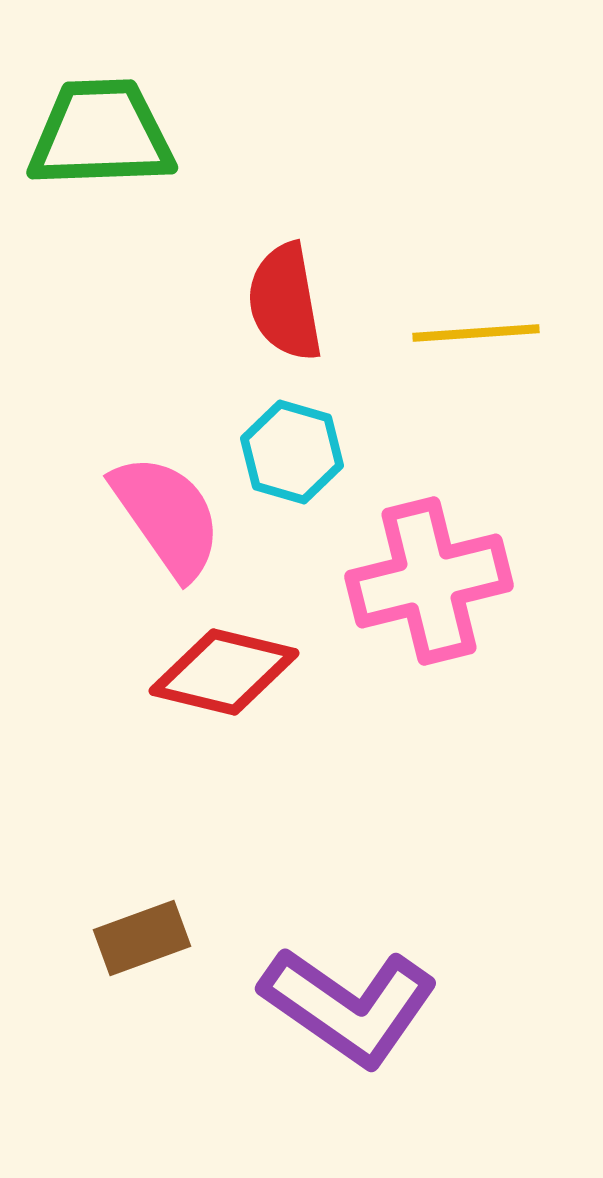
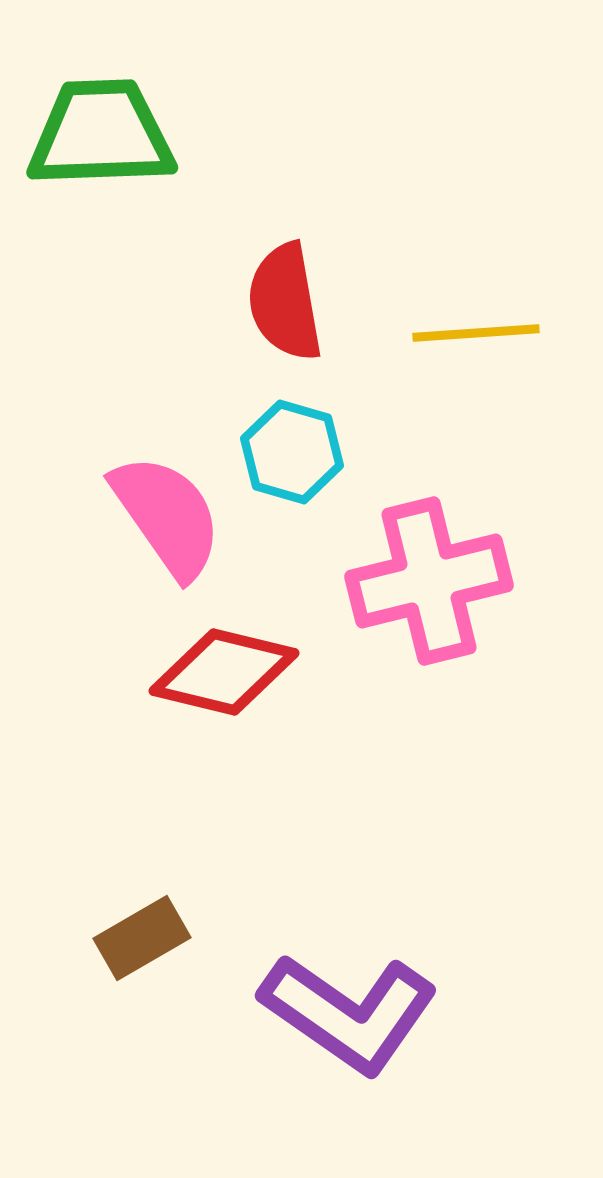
brown rectangle: rotated 10 degrees counterclockwise
purple L-shape: moved 7 px down
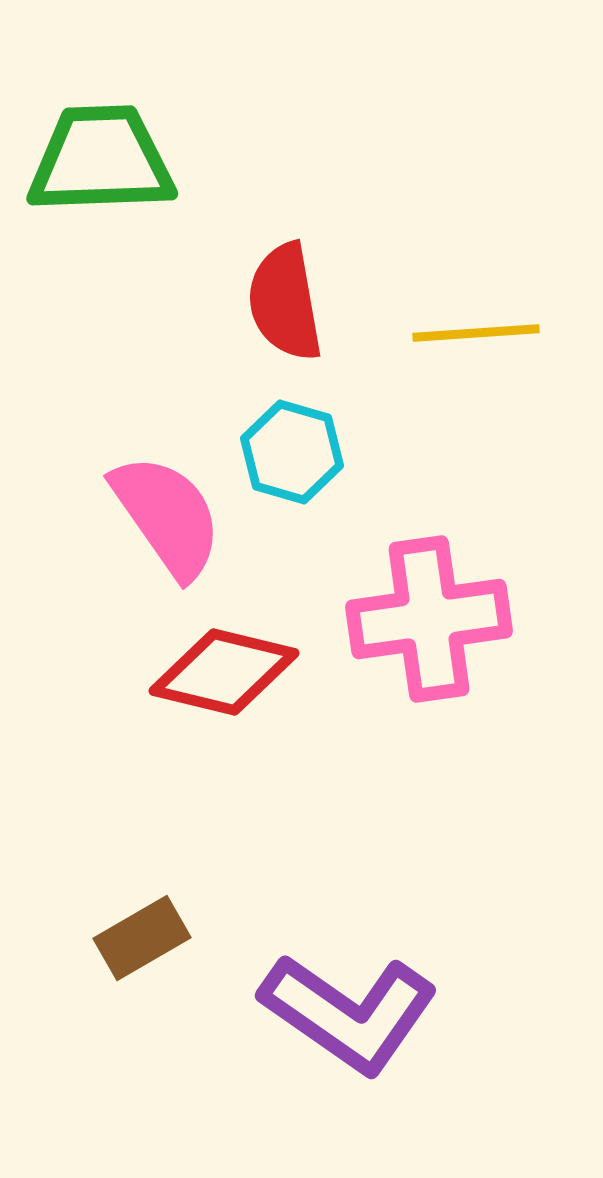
green trapezoid: moved 26 px down
pink cross: moved 38 px down; rotated 6 degrees clockwise
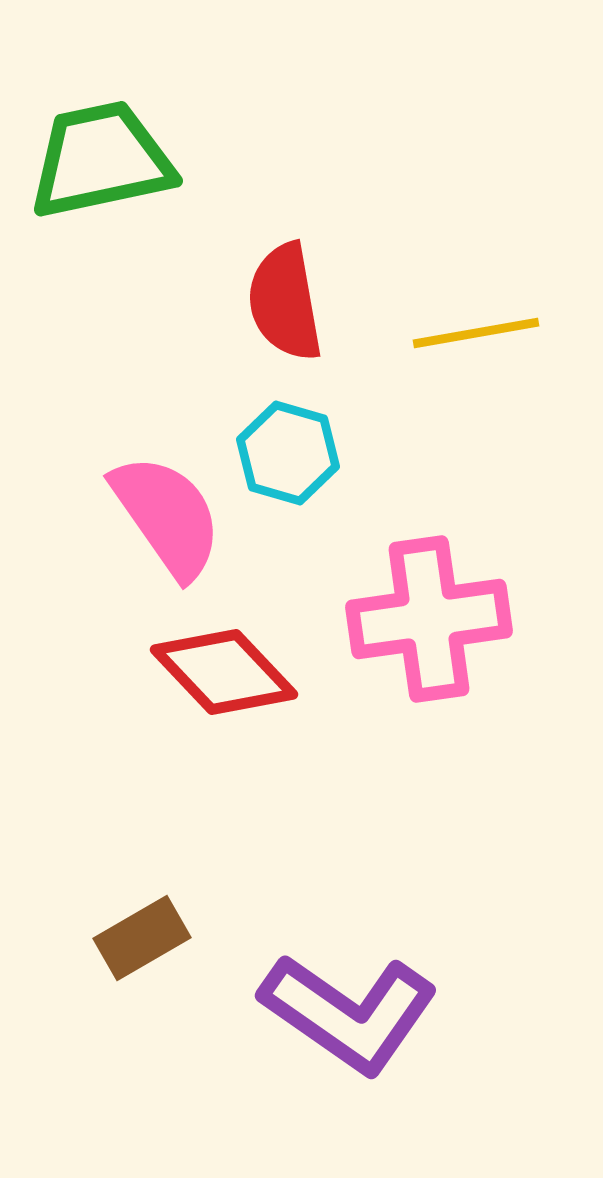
green trapezoid: rotated 10 degrees counterclockwise
yellow line: rotated 6 degrees counterclockwise
cyan hexagon: moved 4 px left, 1 px down
red diamond: rotated 33 degrees clockwise
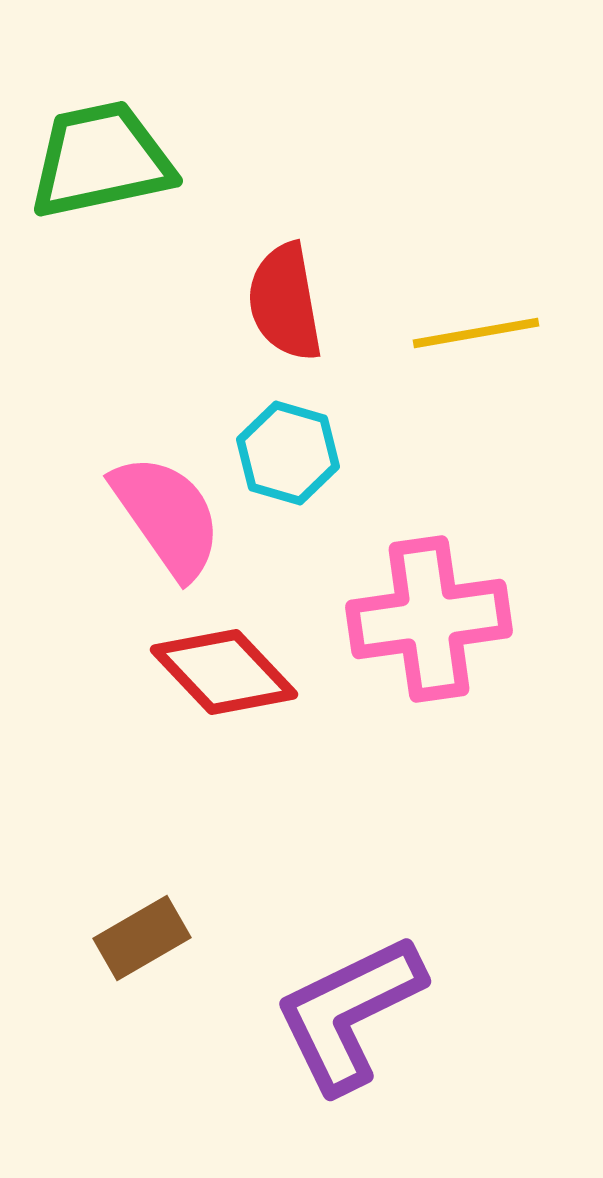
purple L-shape: rotated 119 degrees clockwise
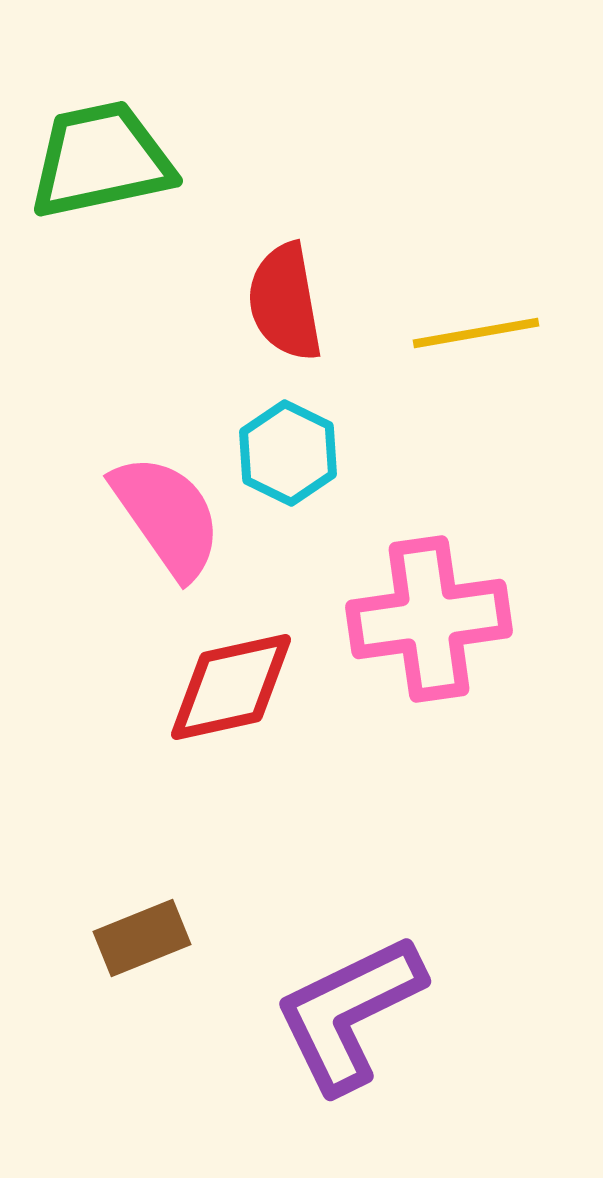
cyan hexagon: rotated 10 degrees clockwise
red diamond: moved 7 px right, 15 px down; rotated 59 degrees counterclockwise
brown rectangle: rotated 8 degrees clockwise
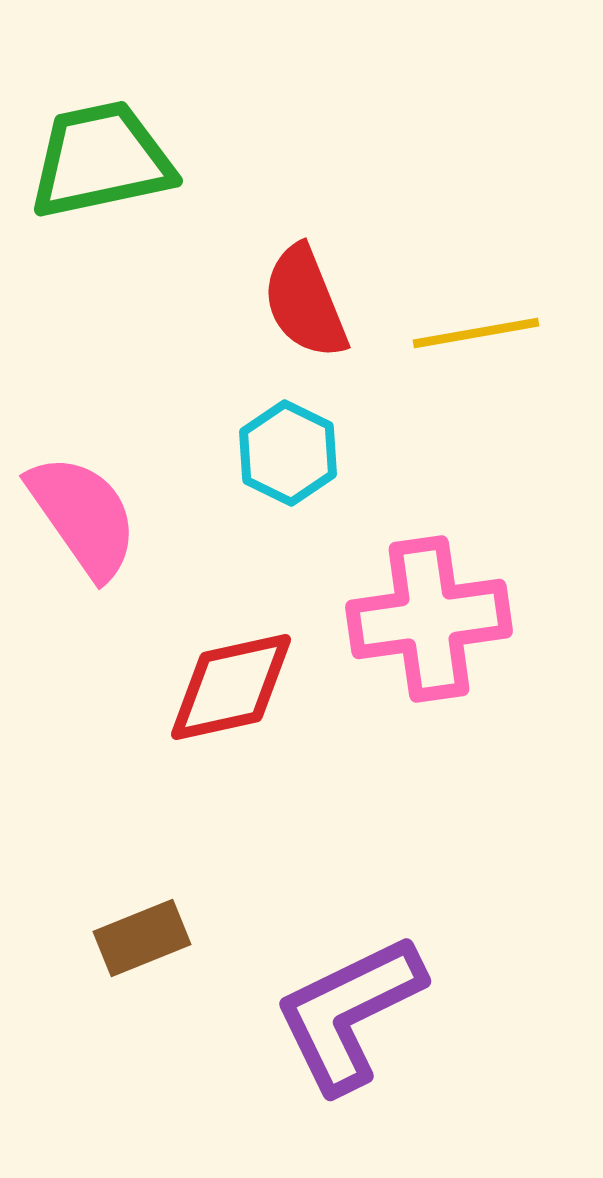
red semicircle: moved 20 px right; rotated 12 degrees counterclockwise
pink semicircle: moved 84 px left
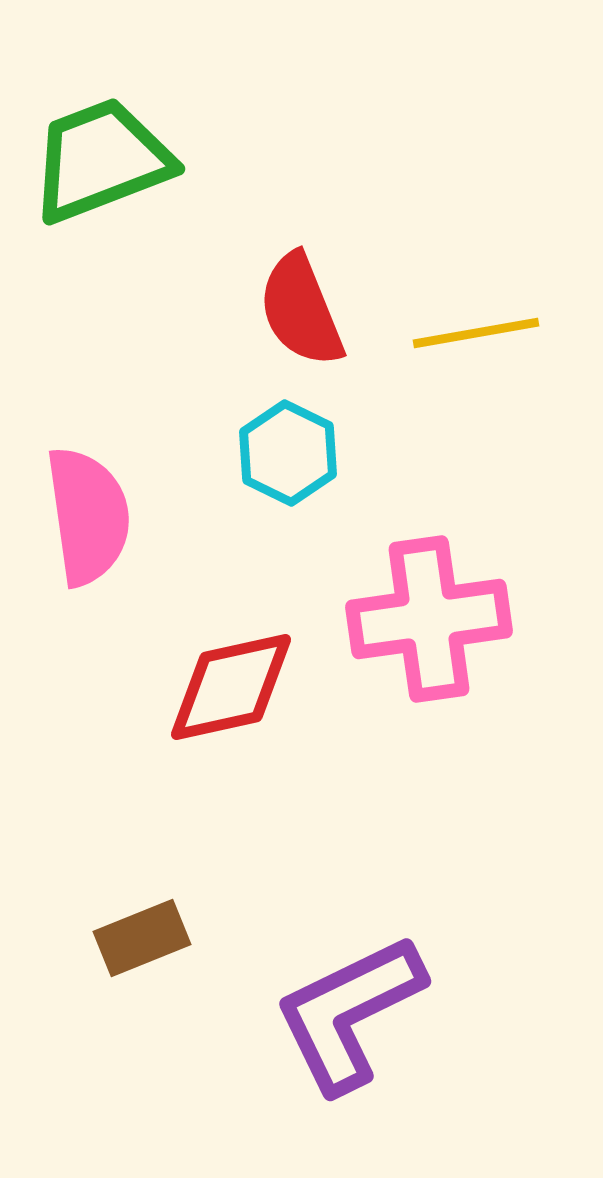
green trapezoid: rotated 9 degrees counterclockwise
red semicircle: moved 4 px left, 8 px down
pink semicircle: moved 5 px right; rotated 27 degrees clockwise
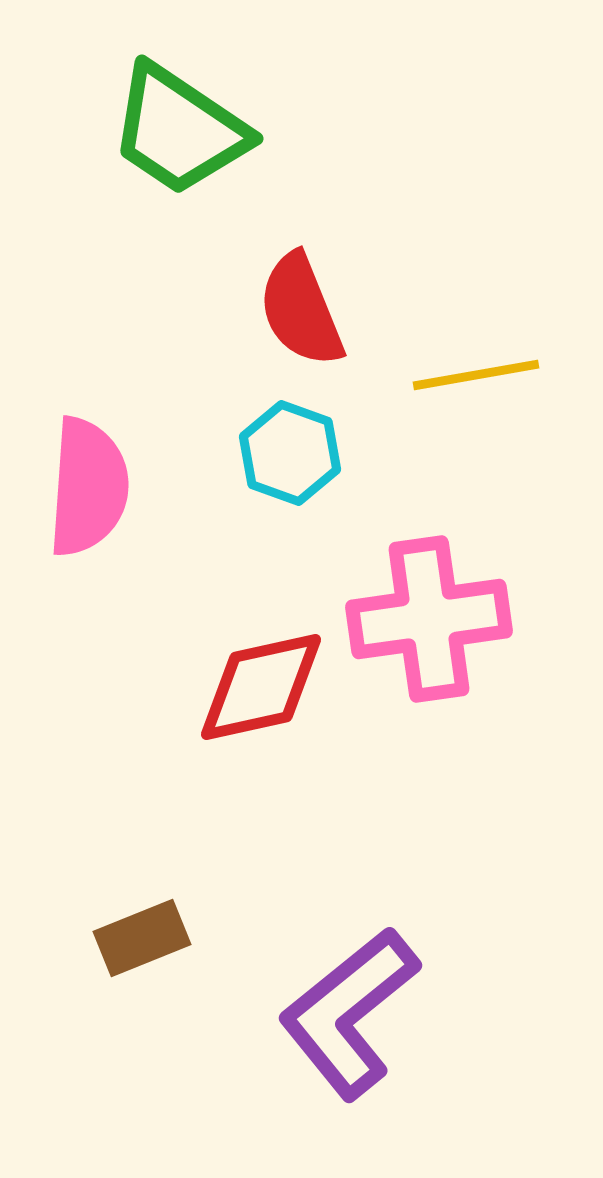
green trapezoid: moved 78 px right, 30 px up; rotated 125 degrees counterclockwise
yellow line: moved 42 px down
cyan hexagon: moved 2 px right; rotated 6 degrees counterclockwise
pink semicircle: moved 29 px up; rotated 12 degrees clockwise
red diamond: moved 30 px right
purple L-shape: rotated 13 degrees counterclockwise
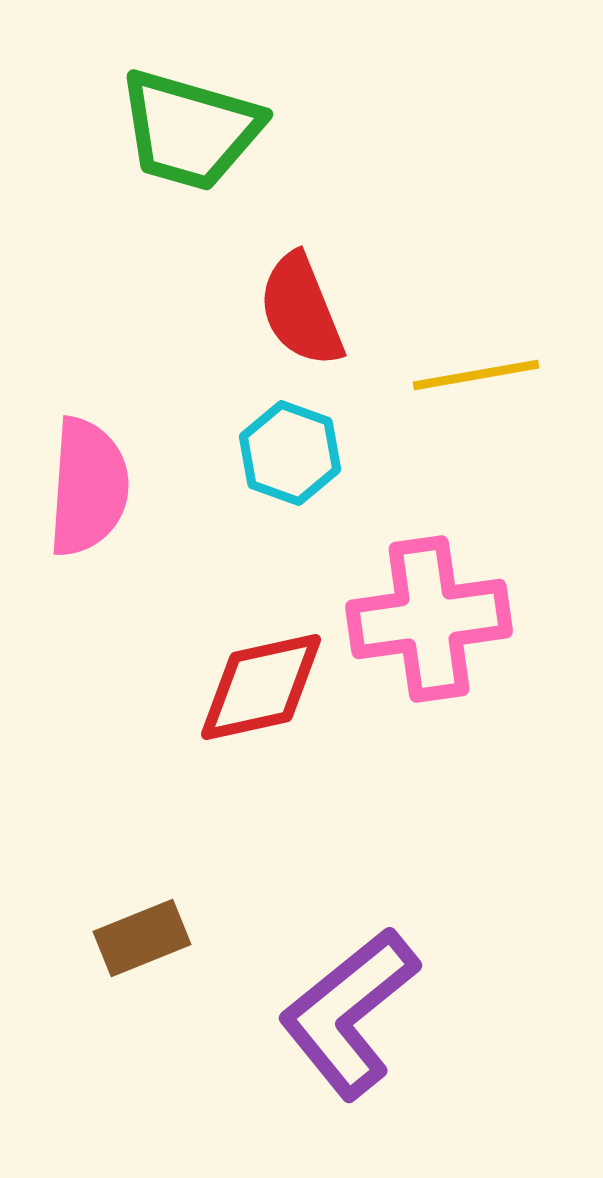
green trapezoid: moved 11 px right; rotated 18 degrees counterclockwise
